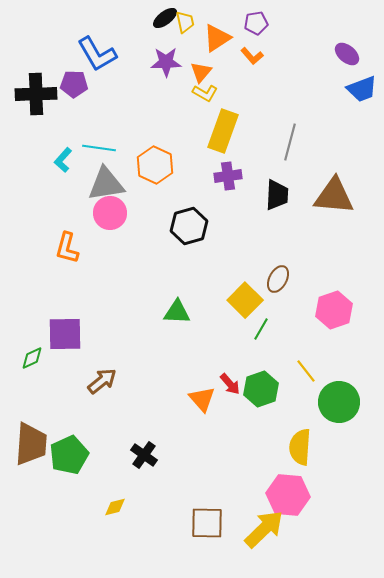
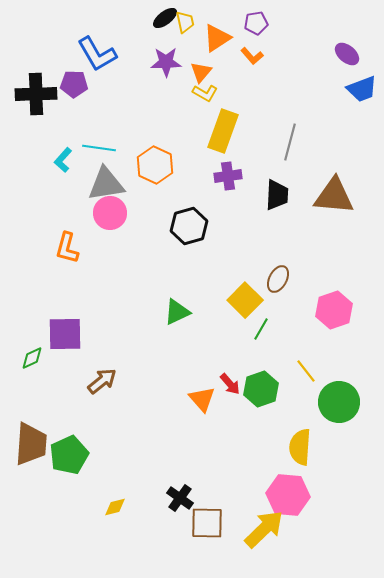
green triangle at (177, 312): rotated 28 degrees counterclockwise
black cross at (144, 455): moved 36 px right, 43 px down
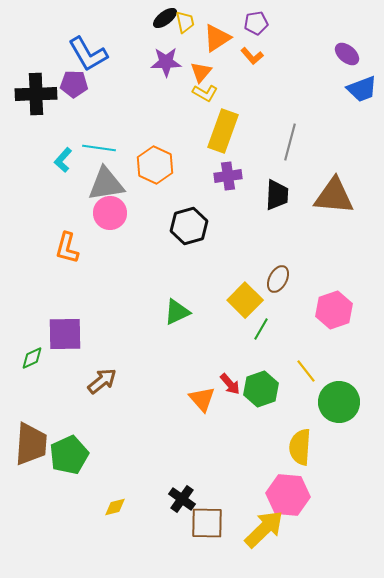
blue L-shape at (97, 54): moved 9 px left
black cross at (180, 498): moved 2 px right, 1 px down
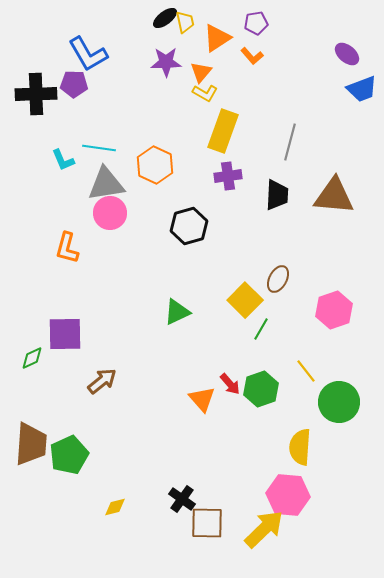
cyan L-shape at (63, 160): rotated 65 degrees counterclockwise
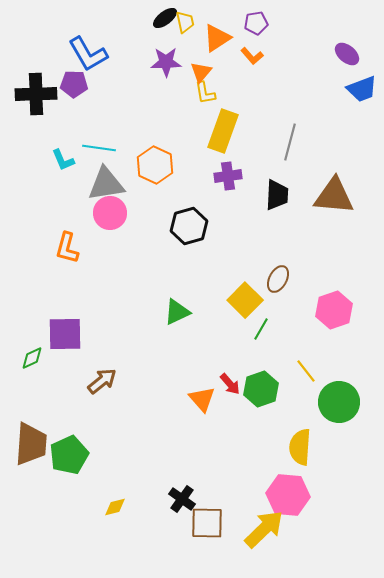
yellow L-shape at (205, 93): rotated 50 degrees clockwise
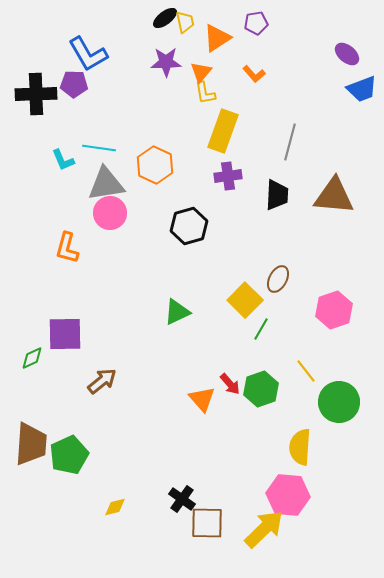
orange L-shape at (252, 56): moved 2 px right, 18 px down
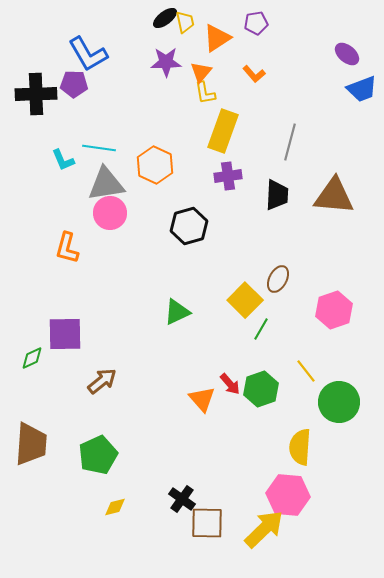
green pentagon at (69, 455): moved 29 px right
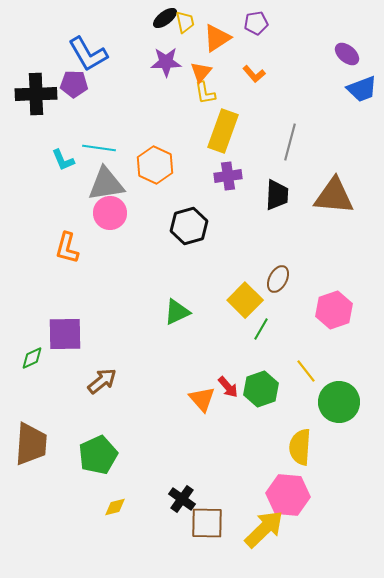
red arrow at (230, 384): moved 2 px left, 3 px down
